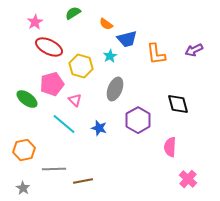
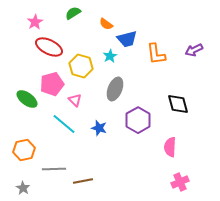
pink cross: moved 8 px left, 3 px down; rotated 24 degrees clockwise
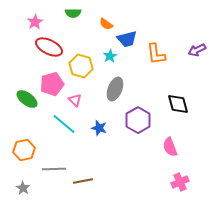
green semicircle: rotated 147 degrees counterclockwise
purple arrow: moved 3 px right
pink semicircle: rotated 24 degrees counterclockwise
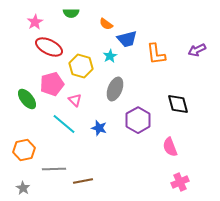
green semicircle: moved 2 px left
green ellipse: rotated 15 degrees clockwise
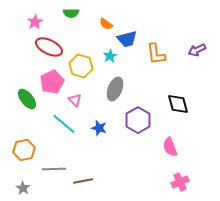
pink pentagon: moved 2 px up; rotated 10 degrees counterclockwise
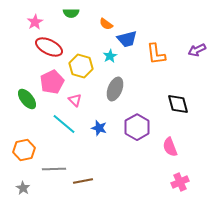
purple hexagon: moved 1 px left, 7 px down
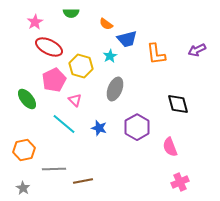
pink pentagon: moved 2 px right, 2 px up
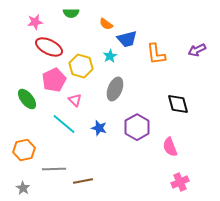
pink star: rotated 21 degrees clockwise
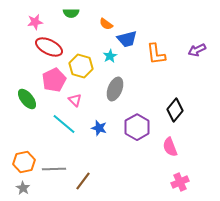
black diamond: moved 3 px left, 6 px down; rotated 55 degrees clockwise
orange hexagon: moved 12 px down
brown line: rotated 42 degrees counterclockwise
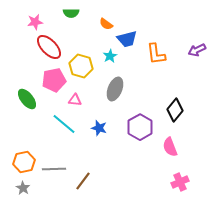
red ellipse: rotated 20 degrees clockwise
pink pentagon: rotated 15 degrees clockwise
pink triangle: rotated 40 degrees counterclockwise
purple hexagon: moved 3 px right
